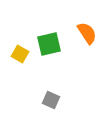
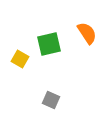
yellow square: moved 5 px down
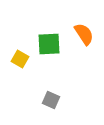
orange semicircle: moved 3 px left, 1 px down
green square: rotated 10 degrees clockwise
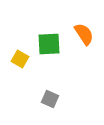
gray square: moved 1 px left, 1 px up
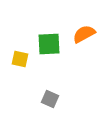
orange semicircle: rotated 85 degrees counterclockwise
yellow square: rotated 18 degrees counterclockwise
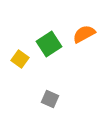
green square: rotated 30 degrees counterclockwise
yellow square: rotated 24 degrees clockwise
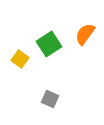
orange semicircle: moved 1 px right; rotated 25 degrees counterclockwise
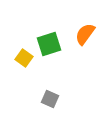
green square: rotated 15 degrees clockwise
yellow square: moved 4 px right, 1 px up
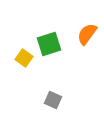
orange semicircle: moved 2 px right
gray square: moved 3 px right, 1 px down
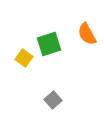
orange semicircle: rotated 65 degrees counterclockwise
gray square: rotated 24 degrees clockwise
